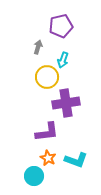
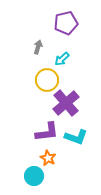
purple pentagon: moved 5 px right, 3 px up
cyan arrow: moved 1 px left, 1 px up; rotated 28 degrees clockwise
yellow circle: moved 3 px down
purple cross: rotated 32 degrees counterclockwise
cyan L-shape: moved 23 px up
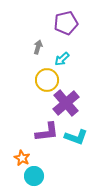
orange star: moved 26 px left
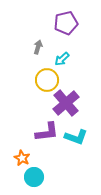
cyan circle: moved 1 px down
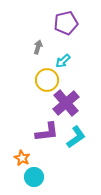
cyan arrow: moved 1 px right, 2 px down
cyan L-shape: rotated 55 degrees counterclockwise
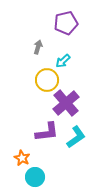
cyan circle: moved 1 px right
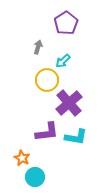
purple pentagon: rotated 20 degrees counterclockwise
purple cross: moved 3 px right
cyan L-shape: rotated 45 degrees clockwise
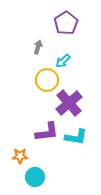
orange star: moved 2 px left, 2 px up; rotated 28 degrees counterclockwise
